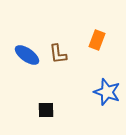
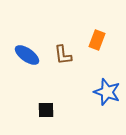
brown L-shape: moved 5 px right, 1 px down
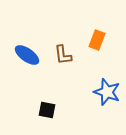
black square: moved 1 px right; rotated 12 degrees clockwise
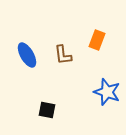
blue ellipse: rotated 25 degrees clockwise
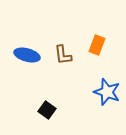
orange rectangle: moved 5 px down
blue ellipse: rotated 45 degrees counterclockwise
black square: rotated 24 degrees clockwise
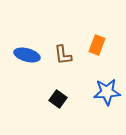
blue star: rotated 24 degrees counterclockwise
black square: moved 11 px right, 11 px up
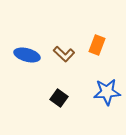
brown L-shape: moved 1 px right, 1 px up; rotated 40 degrees counterclockwise
black square: moved 1 px right, 1 px up
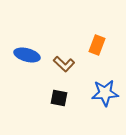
brown L-shape: moved 10 px down
blue star: moved 2 px left, 1 px down
black square: rotated 24 degrees counterclockwise
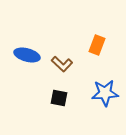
brown L-shape: moved 2 px left
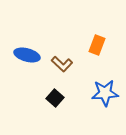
black square: moved 4 px left; rotated 30 degrees clockwise
